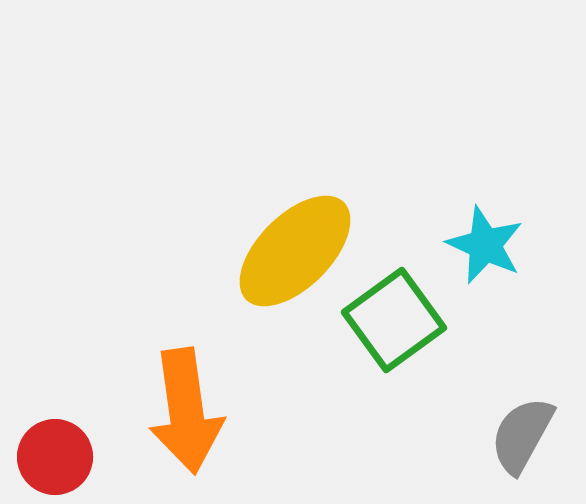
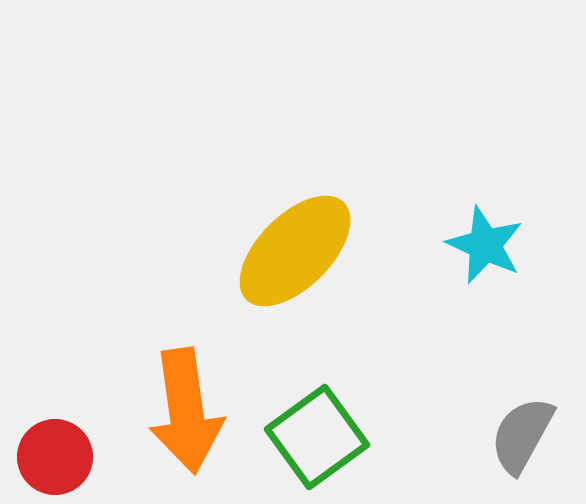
green square: moved 77 px left, 117 px down
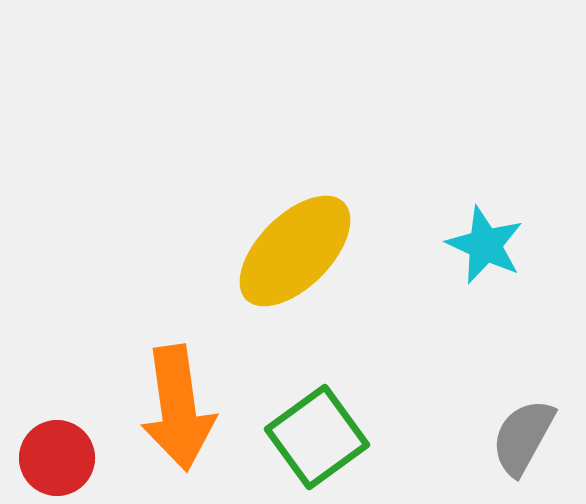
orange arrow: moved 8 px left, 3 px up
gray semicircle: moved 1 px right, 2 px down
red circle: moved 2 px right, 1 px down
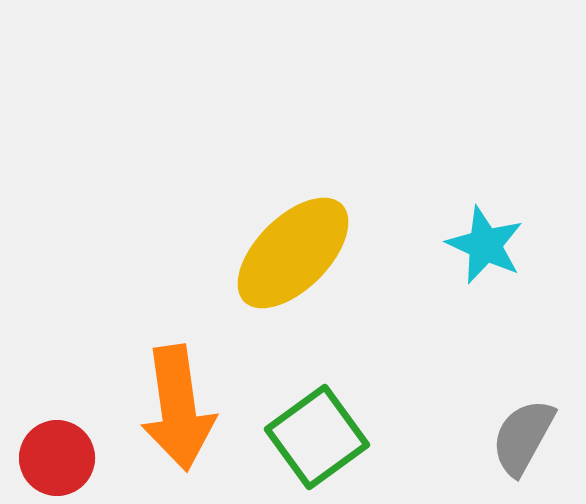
yellow ellipse: moved 2 px left, 2 px down
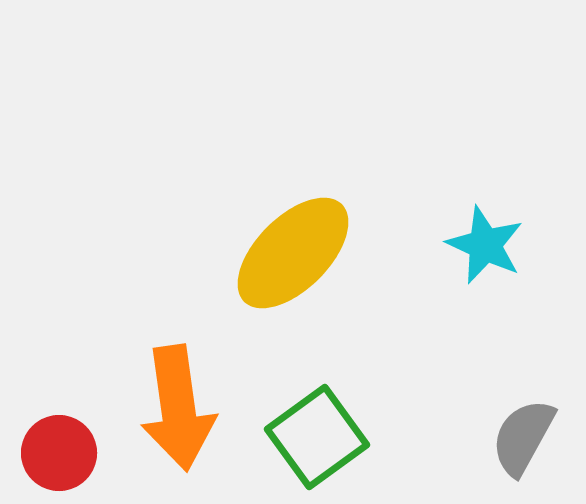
red circle: moved 2 px right, 5 px up
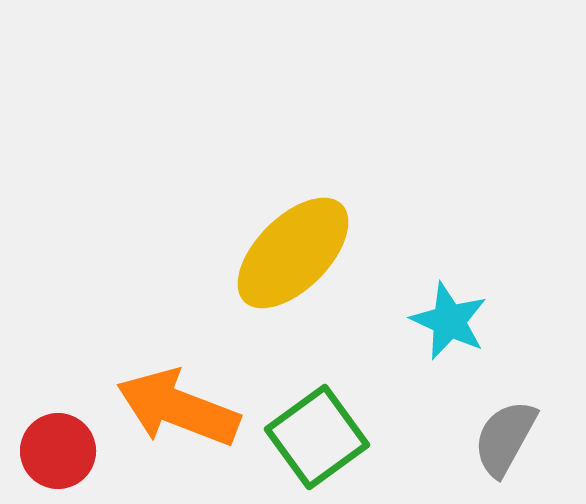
cyan star: moved 36 px left, 76 px down
orange arrow: rotated 119 degrees clockwise
gray semicircle: moved 18 px left, 1 px down
red circle: moved 1 px left, 2 px up
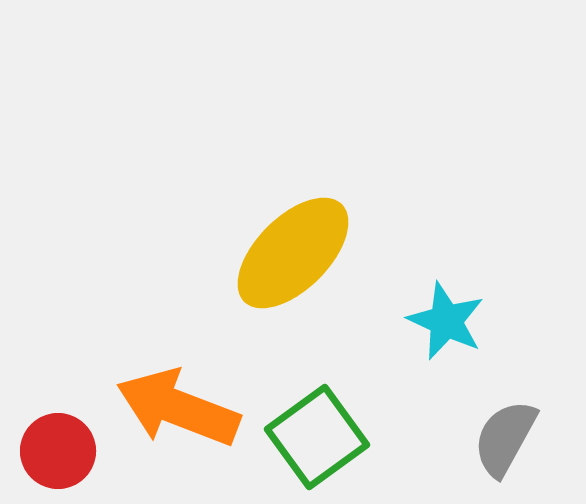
cyan star: moved 3 px left
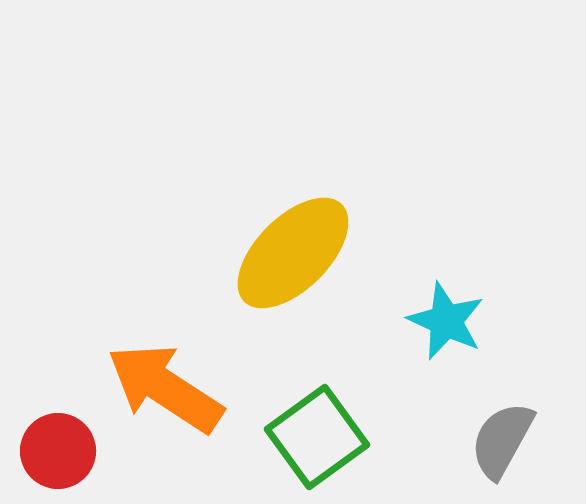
orange arrow: moved 13 px left, 20 px up; rotated 12 degrees clockwise
gray semicircle: moved 3 px left, 2 px down
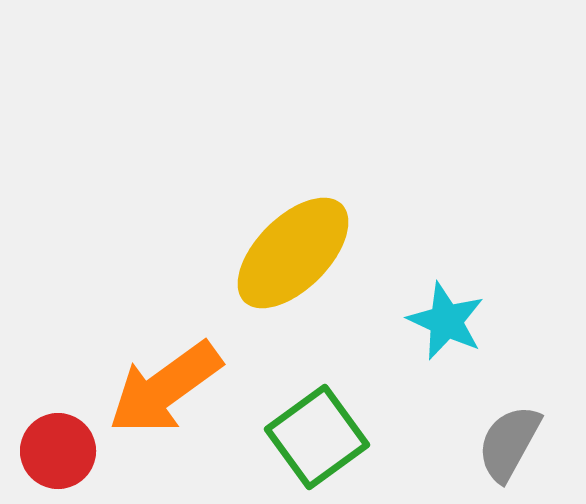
orange arrow: rotated 69 degrees counterclockwise
gray semicircle: moved 7 px right, 3 px down
